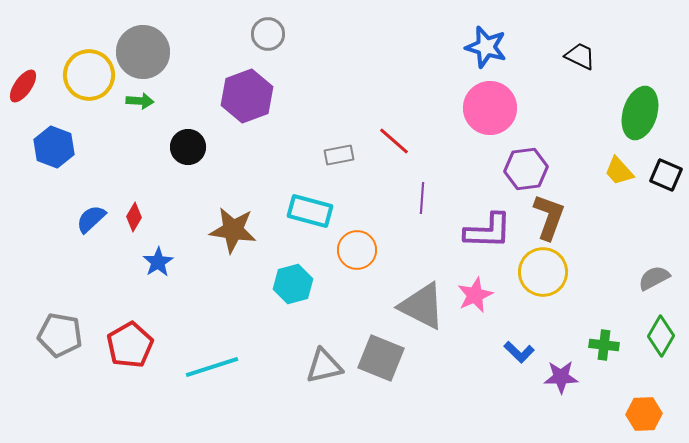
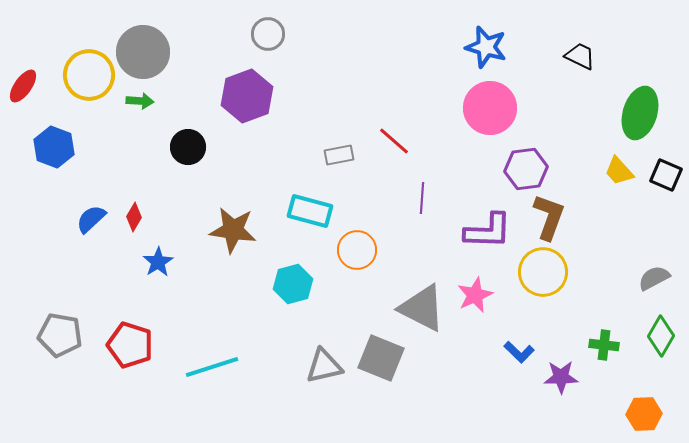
gray triangle at (422, 306): moved 2 px down
red pentagon at (130, 345): rotated 24 degrees counterclockwise
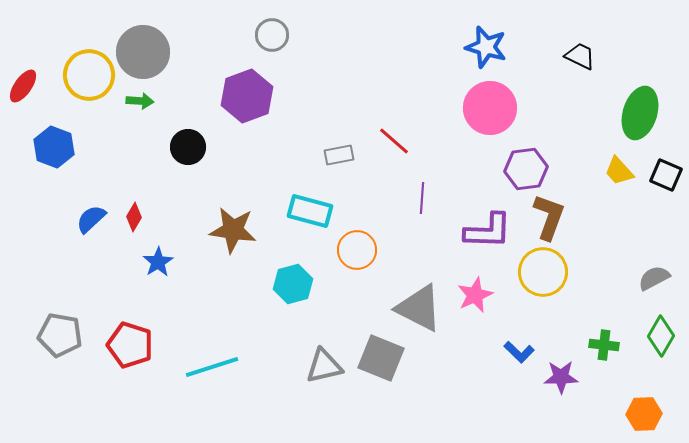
gray circle at (268, 34): moved 4 px right, 1 px down
gray triangle at (422, 308): moved 3 px left
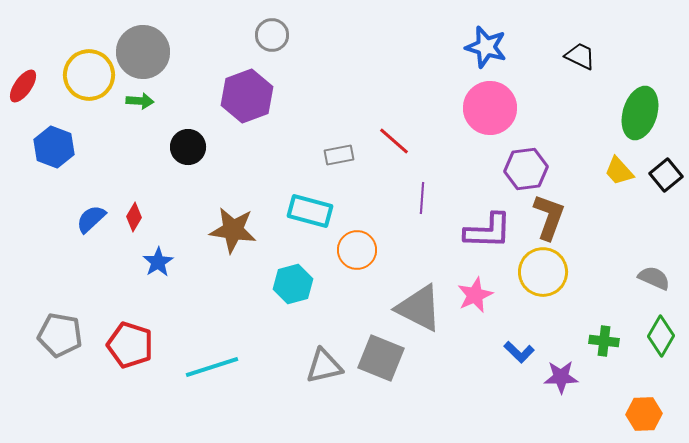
black square at (666, 175): rotated 28 degrees clockwise
gray semicircle at (654, 278): rotated 52 degrees clockwise
green cross at (604, 345): moved 4 px up
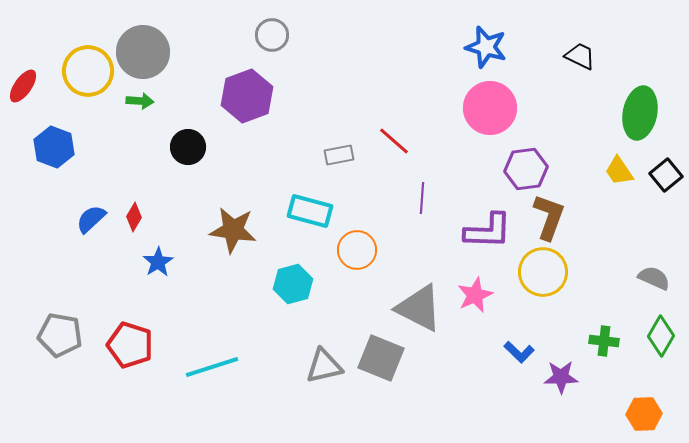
yellow circle at (89, 75): moved 1 px left, 4 px up
green ellipse at (640, 113): rotated 6 degrees counterclockwise
yellow trapezoid at (619, 171): rotated 8 degrees clockwise
